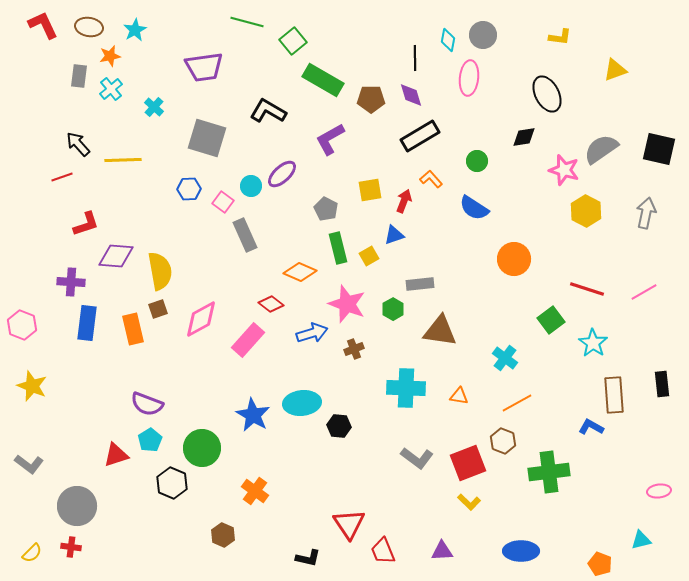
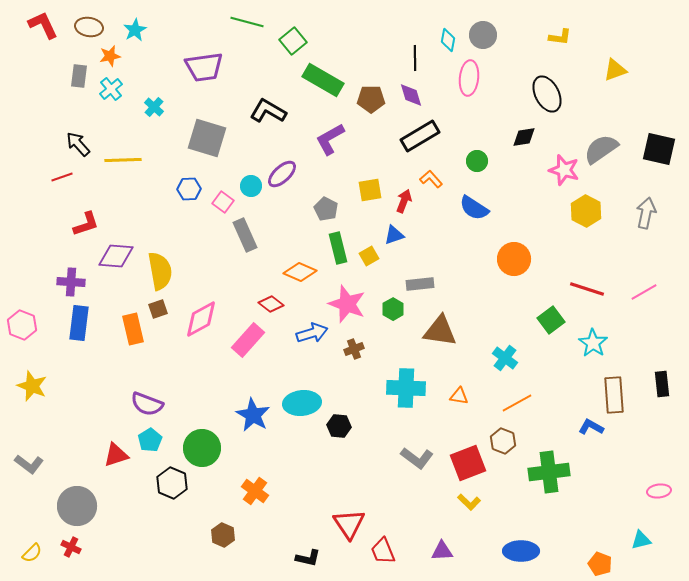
blue rectangle at (87, 323): moved 8 px left
red cross at (71, 547): rotated 18 degrees clockwise
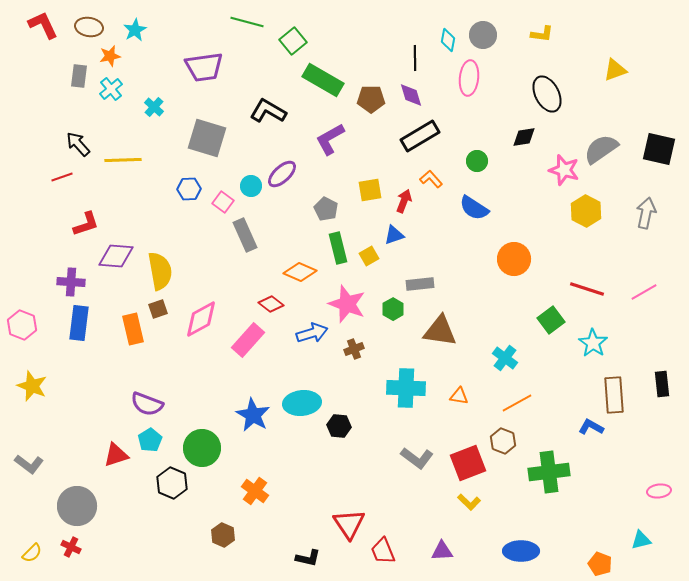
yellow L-shape at (560, 37): moved 18 px left, 3 px up
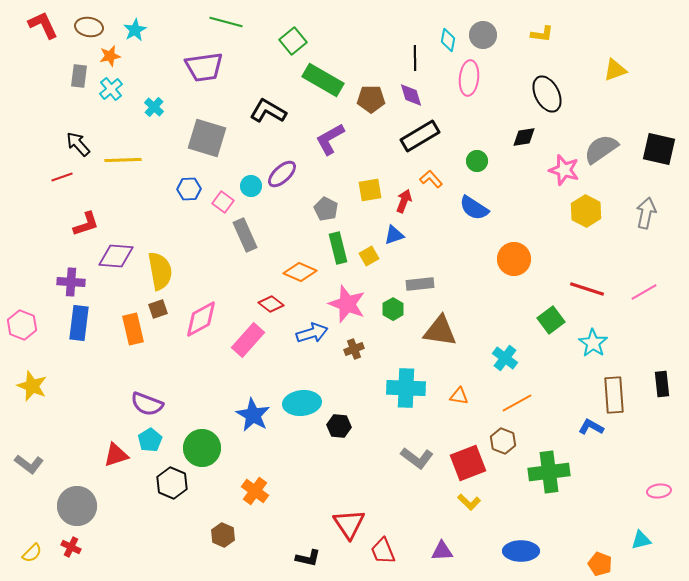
green line at (247, 22): moved 21 px left
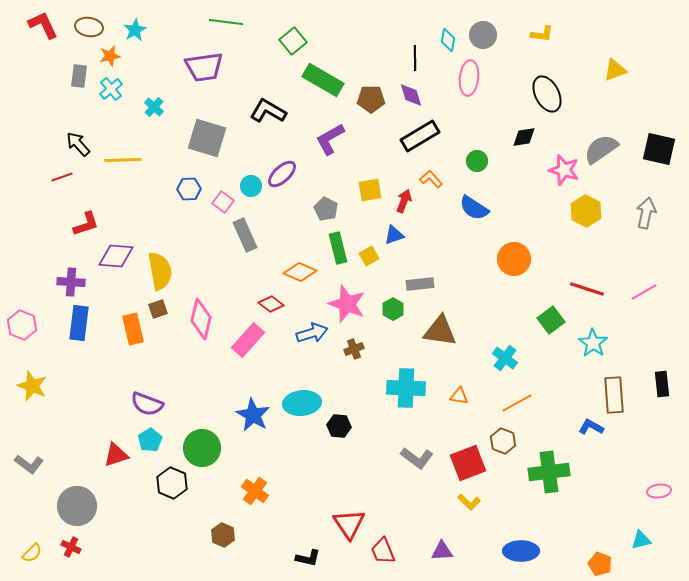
green line at (226, 22): rotated 8 degrees counterclockwise
pink diamond at (201, 319): rotated 48 degrees counterclockwise
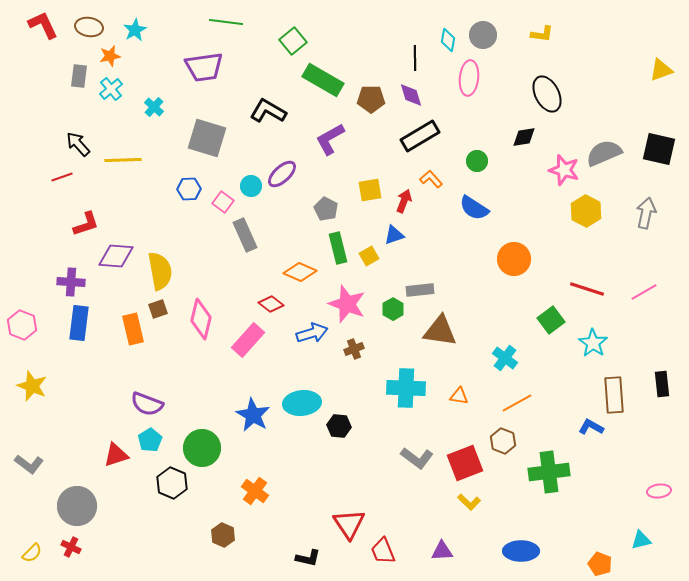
yellow triangle at (615, 70): moved 46 px right
gray semicircle at (601, 149): moved 3 px right, 4 px down; rotated 12 degrees clockwise
gray rectangle at (420, 284): moved 6 px down
red square at (468, 463): moved 3 px left
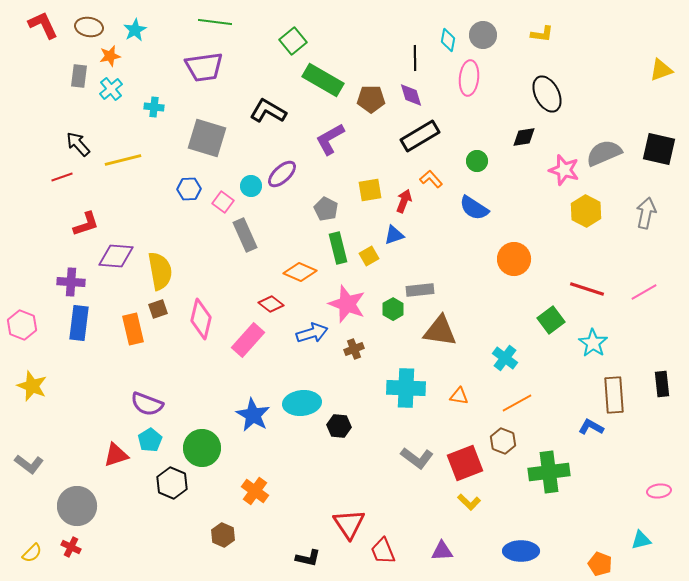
green line at (226, 22): moved 11 px left
cyan cross at (154, 107): rotated 36 degrees counterclockwise
yellow line at (123, 160): rotated 12 degrees counterclockwise
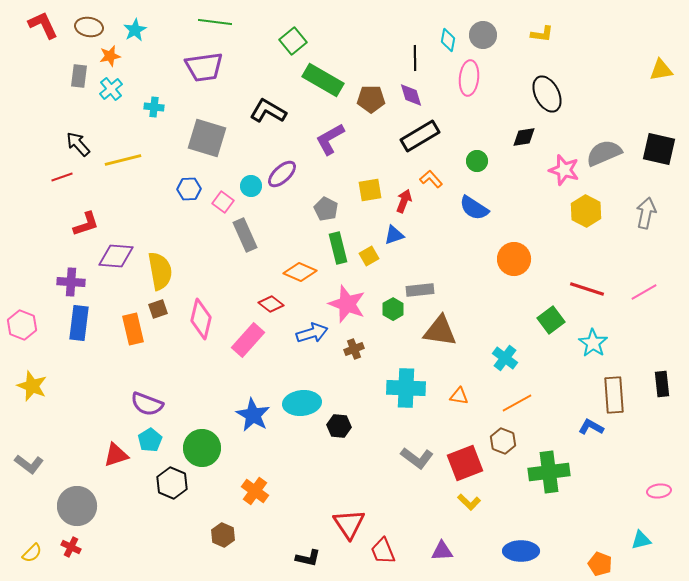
yellow triangle at (661, 70): rotated 10 degrees clockwise
